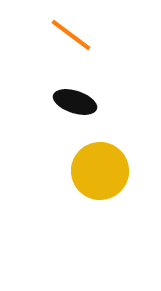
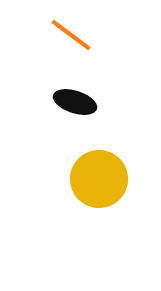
yellow circle: moved 1 px left, 8 px down
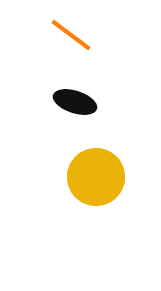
yellow circle: moved 3 px left, 2 px up
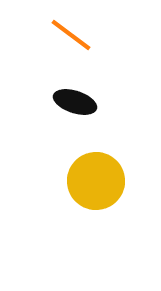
yellow circle: moved 4 px down
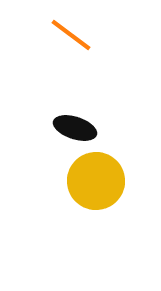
black ellipse: moved 26 px down
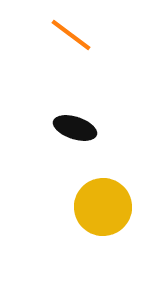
yellow circle: moved 7 px right, 26 px down
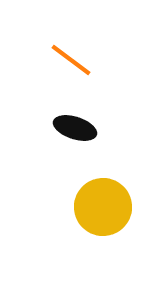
orange line: moved 25 px down
